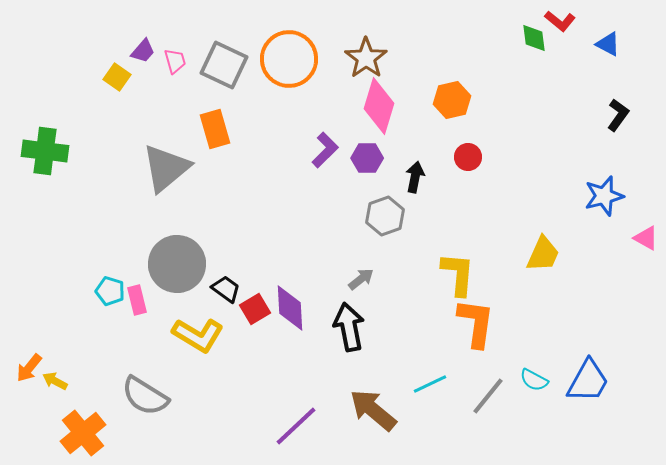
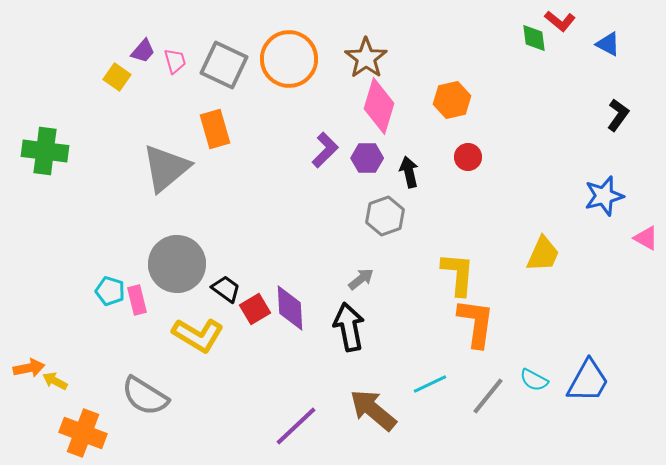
black arrow at (415, 177): moved 6 px left, 5 px up; rotated 24 degrees counterclockwise
orange arrow at (29, 368): rotated 140 degrees counterclockwise
orange cross at (83, 433): rotated 30 degrees counterclockwise
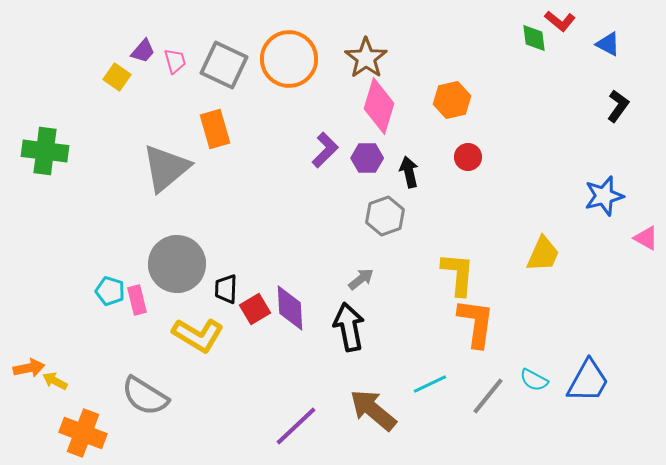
black L-shape at (618, 115): moved 9 px up
black trapezoid at (226, 289): rotated 124 degrees counterclockwise
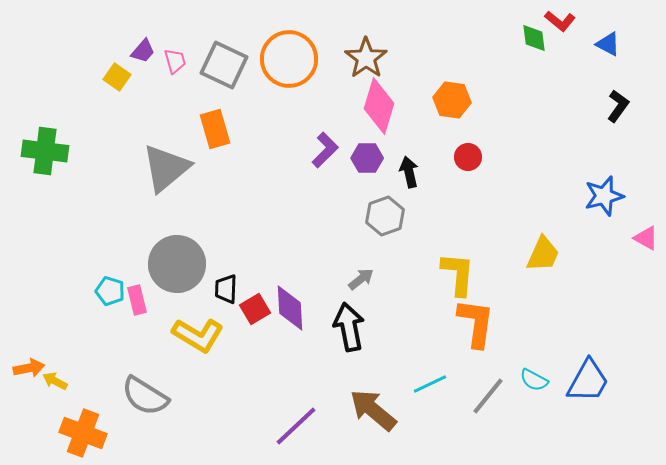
orange hexagon at (452, 100): rotated 21 degrees clockwise
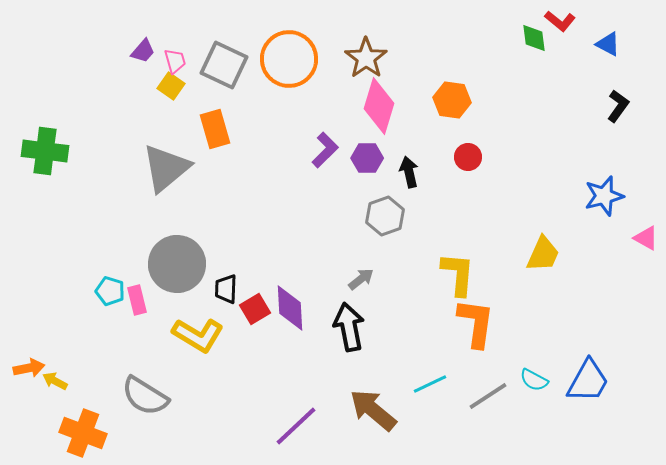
yellow square at (117, 77): moved 54 px right, 9 px down
gray line at (488, 396): rotated 18 degrees clockwise
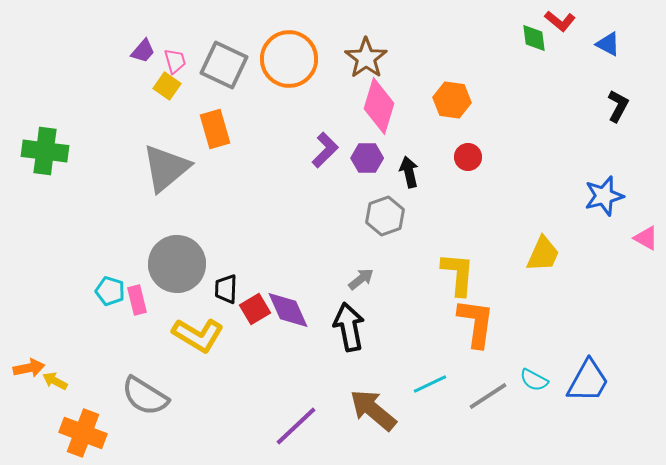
yellow square at (171, 86): moved 4 px left
black L-shape at (618, 106): rotated 8 degrees counterclockwise
purple diamond at (290, 308): moved 2 px left, 2 px down; rotated 21 degrees counterclockwise
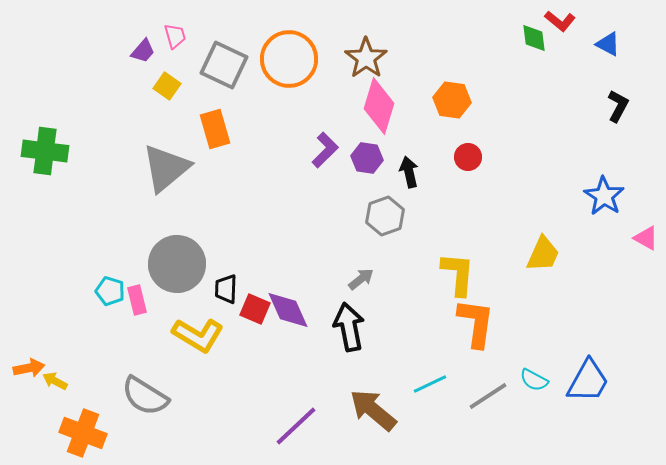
pink trapezoid at (175, 61): moved 25 px up
purple hexagon at (367, 158): rotated 8 degrees clockwise
blue star at (604, 196): rotated 24 degrees counterclockwise
red square at (255, 309): rotated 36 degrees counterclockwise
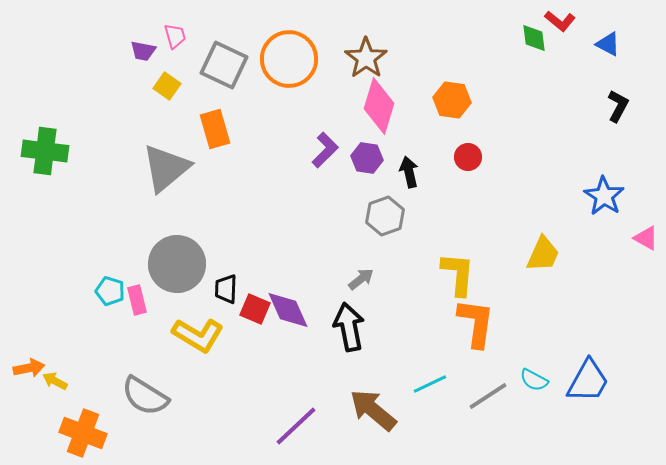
purple trapezoid at (143, 51): rotated 60 degrees clockwise
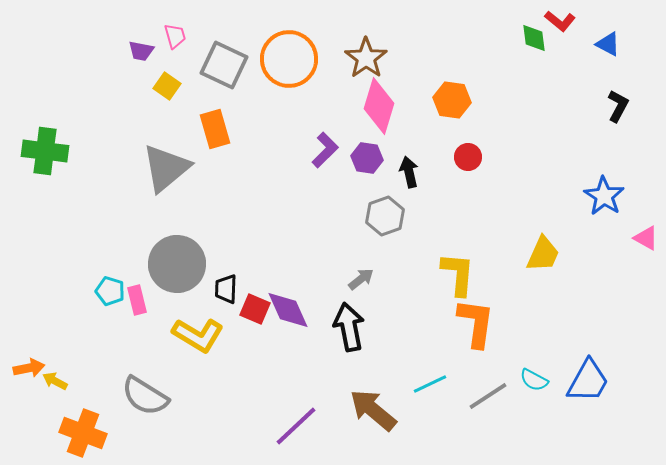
purple trapezoid at (143, 51): moved 2 px left
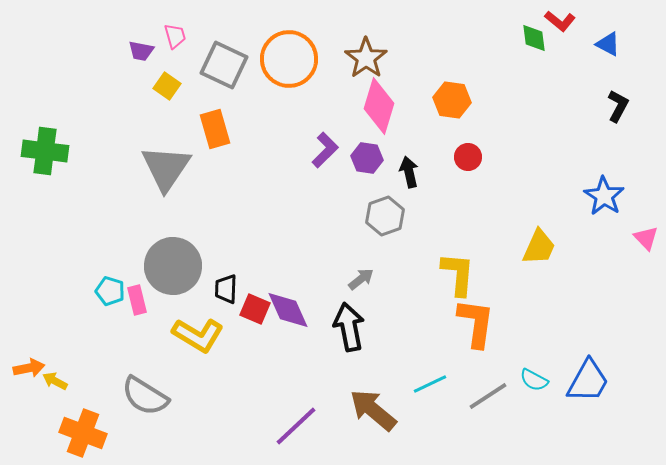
gray triangle at (166, 168): rotated 16 degrees counterclockwise
pink triangle at (646, 238): rotated 16 degrees clockwise
yellow trapezoid at (543, 254): moved 4 px left, 7 px up
gray circle at (177, 264): moved 4 px left, 2 px down
